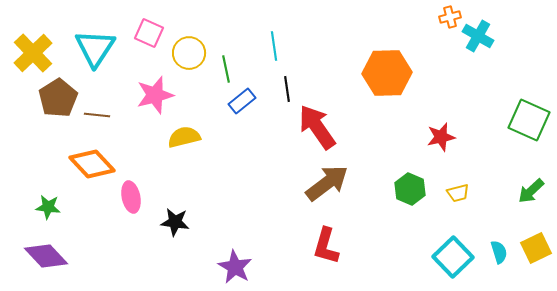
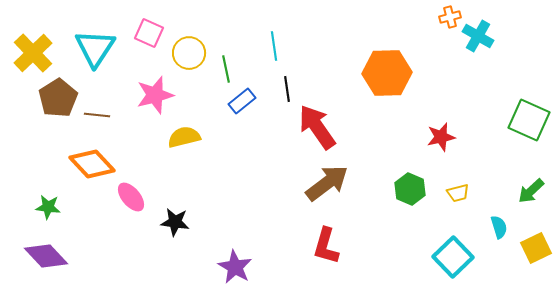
pink ellipse: rotated 28 degrees counterclockwise
cyan semicircle: moved 25 px up
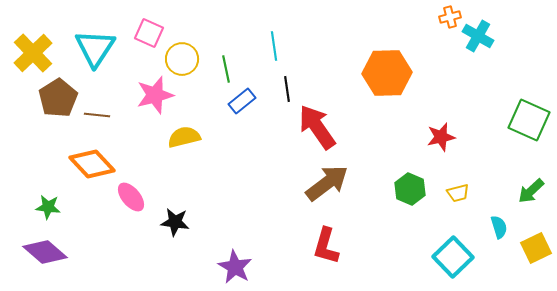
yellow circle: moved 7 px left, 6 px down
purple diamond: moved 1 px left, 4 px up; rotated 6 degrees counterclockwise
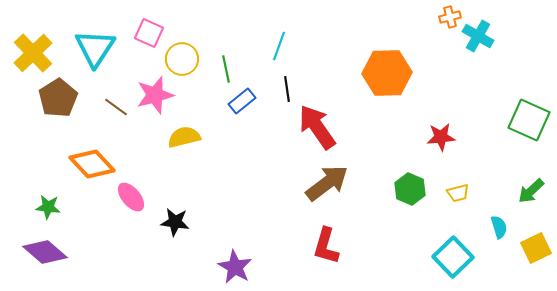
cyan line: moved 5 px right; rotated 28 degrees clockwise
brown line: moved 19 px right, 8 px up; rotated 30 degrees clockwise
red star: rotated 8 degrees clockwise
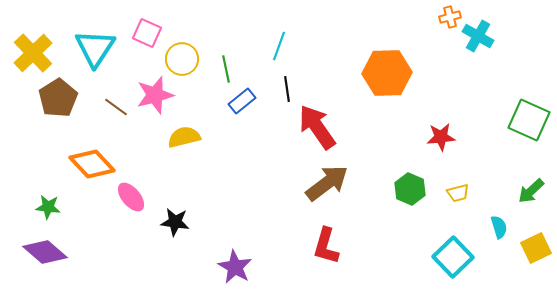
pink square: moved 2 px left
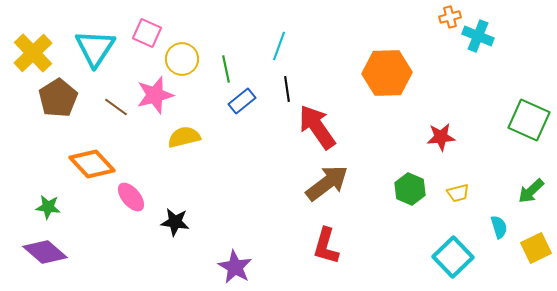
cyan cross: rotated 8 degrees counterclockwise
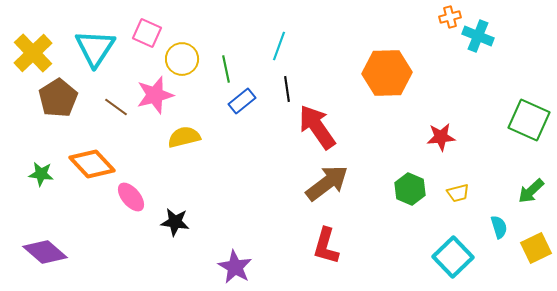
green star: moved 7 px left, 33 px up
